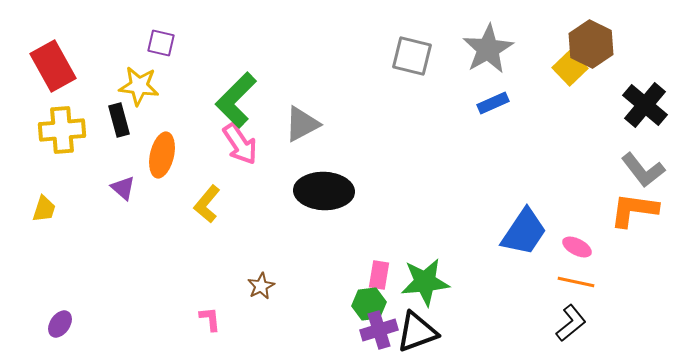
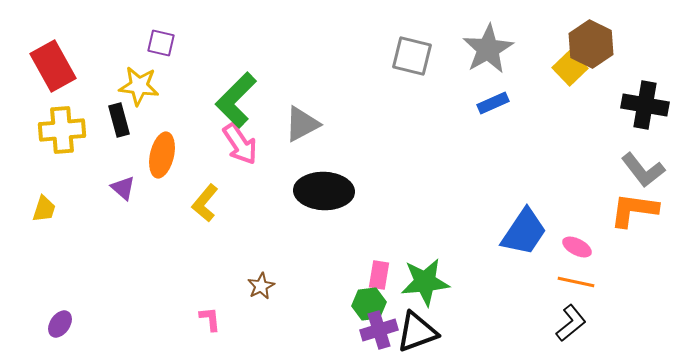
black cross: rotated 30 degrees counterclockwise
yellow L-shape: moved 2 px left, 1 px up
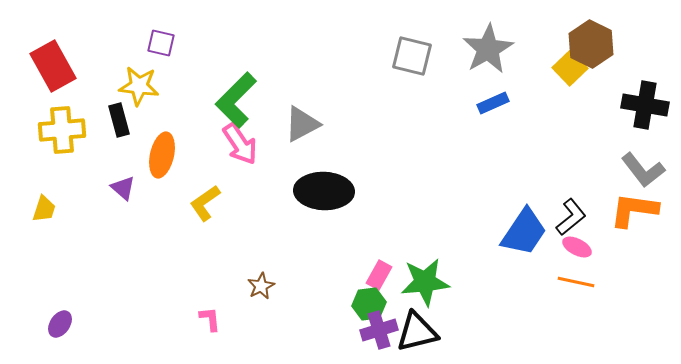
yellow L-shape: rotated 15 degrees clockwise
pink rectangle: rotated 20 degrees clockwise
black L-shape: moved 106 px up
black triangle: rotated 6 degrees clockwise
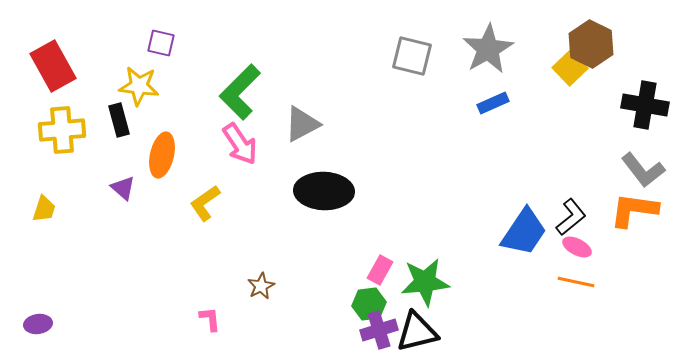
green L-shape: moved 4 px right, 8 px up
pink rectangle: moved 1 px right, 5 px up
purple ellipse: moved 22 px left; rotated 48 degrees clockwise
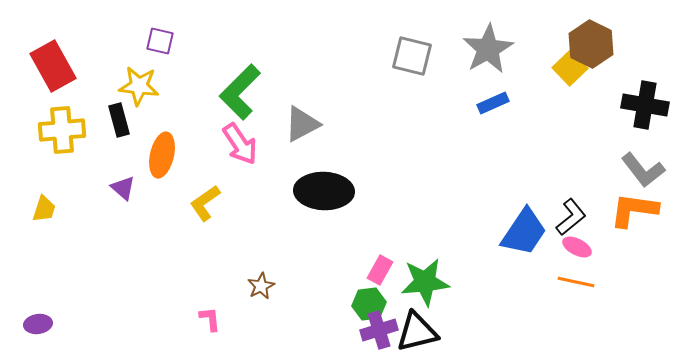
purple square: moved 1 px left, 2 px up
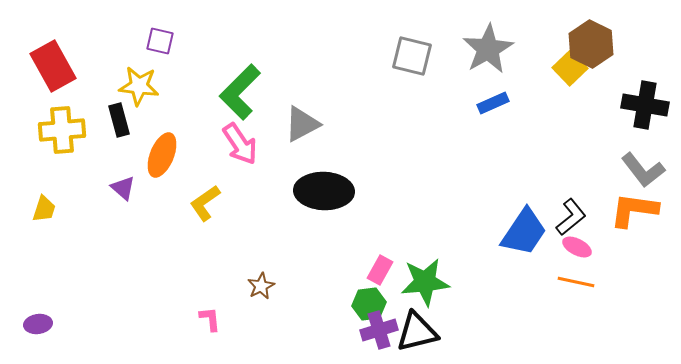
orange ellipse: rotated 9 degrees clockwise
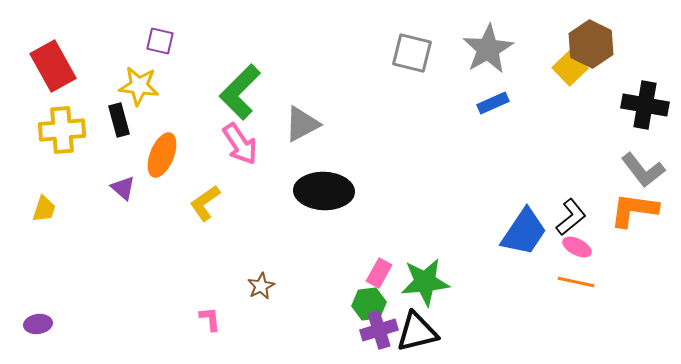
gray square: moved 3 px up
pink rectangle: moved 1 px left, 3 px down
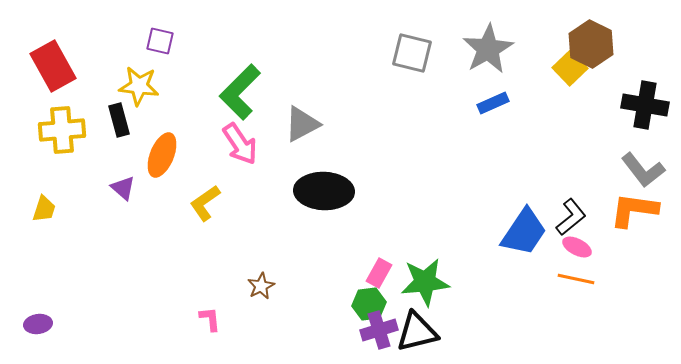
orange line: moved 3 px up
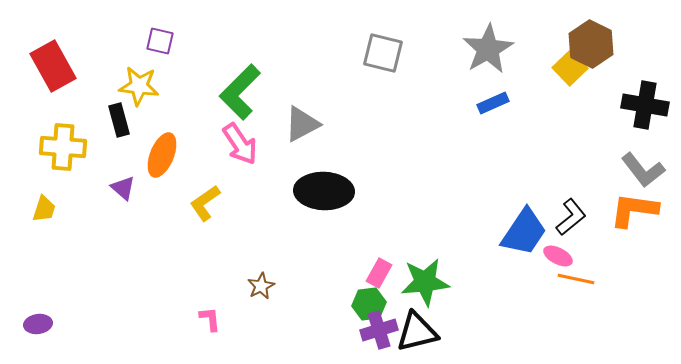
gray square: moved 29 px left
yellow cross: moved 1 px right, 17 px down; rotated 9 degrees clockwise
pink ellipse: moved 19 px left, 9 px down
